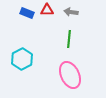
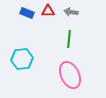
red triangle: moved 1 px right, 1 px down
cyan hexagon: rotated 20 degrees clockwise
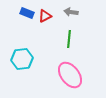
red triangle: moved 3 px left, 5 px down; rotated 24 degrees counterclockwise
pink ellipse: rotated 12 degrees counterclockwise
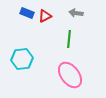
gray arrow: moved 5 px right, 1 px down
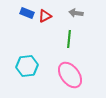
cyan hexagon: moved 5 px right, 7 px down
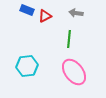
blue rectangle: moved 3 px up
pink ellipse: moved 4 px right, 3 px up
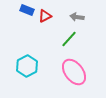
gray arrow: moved 1 px right, 4 px down
green line: rotated 36 degrees clockwise
cyan hexagon: rotated 20 degrees counterclockwise
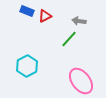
blue rectangle: moved 1 px down
gray arrow: moved 2 px right, 4 px down
pink ellipse: moved 7 px right, 9 px down
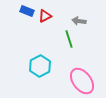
green line: rotated 60 degrees counterclockwise
cyan hexagon: moved 13 px right
pink ellipse: moved 1 px right
